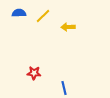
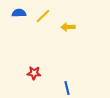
blue line: moved 3 px right
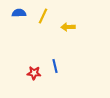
yellow line: rotated 21 degrees counterclockwise
blue line: moved 12 px left, 22 px up
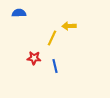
yellow line: moved 9 px right, 22 px down
yellow arrow: moved 1 px right, 1 px up
red star: moved 15 px up
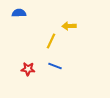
yellow line: moved 1 px left, 3 px down
red star: moved 6 px left, 11 px down
blue line: rotated 56 degrees counterclockwise
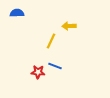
blue semicircle: moved 2 px left
red star: moved 10 px right, 3 px down
